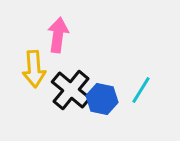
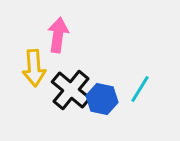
yellow arrow: moved 1 px up
cyan line: moved 1 px left, 1 px up
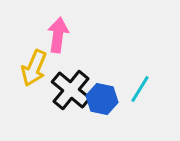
yellow arrow: rotated 27 degrees clockwise
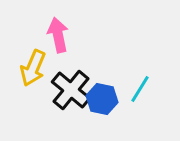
pink arrow: rotated 20 degrees counterclockwise
yellow arrow: moved 1 px left
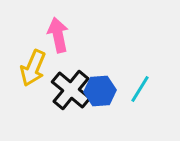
blue hexagon: moved 2 px left, 8 px up; rotated 16 degrees counterclockwise
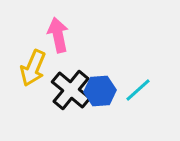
cyan line: moved 2 px left, 1 px down; rotated 16 degrees clockwise
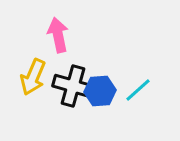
yellow arrow: moved 9 px down
black cross: moved 2 px right, 4 px up; rotated 24 degrees counterclockwise
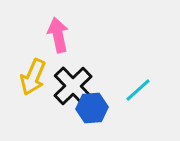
black cross: rotated 30 degrees clockwise
blue hexagon: moved 8 px left, 17 px down
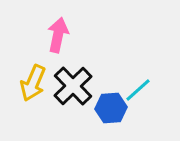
pink arrow: rotated 24 degrees clockwise
yellow arrow: moved 6 px down
blue hexagon: moved 19 px right
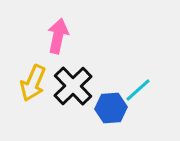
pink arrow: moved 1 px down
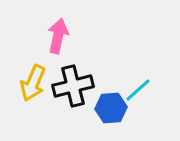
black cross: rotated 30 degrees clockwise
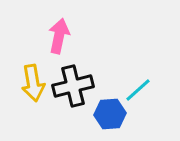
pink arrow: moved 1 px right
yellow arrow: rotated 33 degrees counterclockwise
blue hexagon: moved 1 px left, 6 px down
